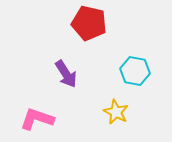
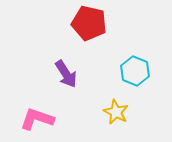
cyan hexagon: rotated 12 degrees clockwise
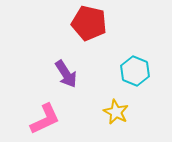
pink L-shape: moved 8 px right; rotated 136 degrees clockwise
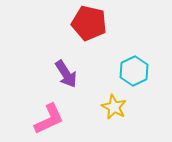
cyan hexagon: moved 1 px left; rotated 12 degrees clockwise
yellow star: moved 2 px left, 5 px up
pink L-shape: moved 4 px right
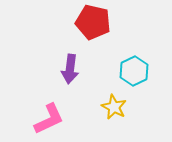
red pentagon: moved 4 px right, 1 px up
purple arrow: moved 4 px right, 5 px up; rotated 40 degrees clockwise
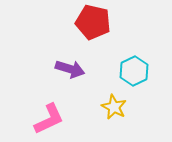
purple arrow: rotated 80 degrees counterclockwise
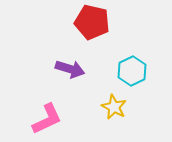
red pentagon: moved 1 px left
cyan hexagon: moved 2 px left
pink L-shape: moved 2 px left
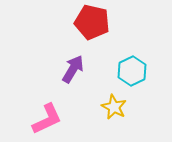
purple arrow: moved 3 px right; rotated 76 degrees counterclockwise
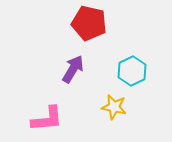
red pentagon: moved 3 px left, 1 px down
yellow star: rotated 15 degrees counterclockwise
pink L-shape: rotated 20 degrees clockwise
